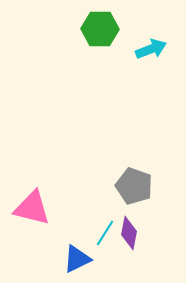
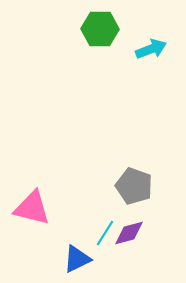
purple diamond: rotated 64 degrees clockwise
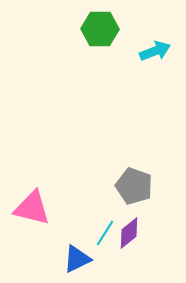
cyan arrow: moved 4 px right, 2 px down
purple diamond: rotated 24 degrees counterclockwise
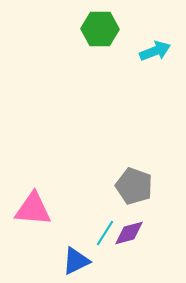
pink triangle: moved 1 px right, 1 px down; rotated 9 degrees counterclockwise
purple diamond: rotated 24 degrees clockwise
blue triangle: moved 1 px left, 2 px down
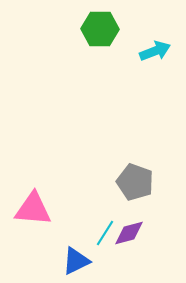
gray pentagon: moved 1 px right, 4 px up
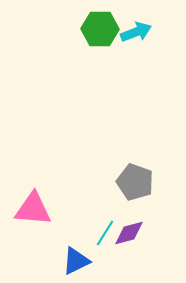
cyan arrow: moved 19 px left, 19 px up
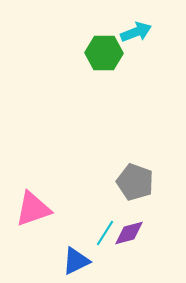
green hexagon: moved 4 px right, 24 px down
pink triangle: rotated 24 degrees counterclockwise
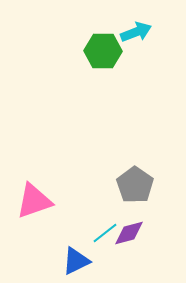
green hexagon: moved 1 px left, 2 px up
gray pentagon: moved 3 px down; rotated 15 degrees clockwise
pink triangle: moved 1 px right, 8 px up
cyan line: rotated 20 degrees clockwise
